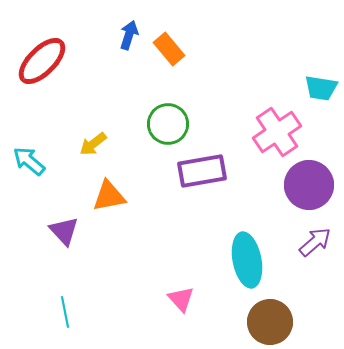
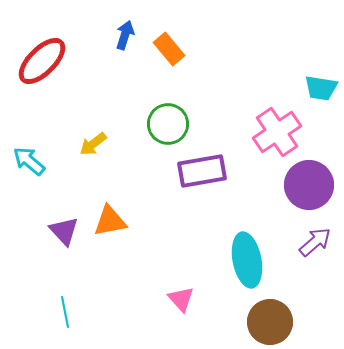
blue arrow: moved 4 px left
orange triangle: moved 1 px right, 25 px down
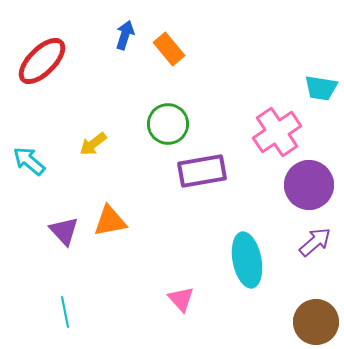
brown circle: moved 46 px right
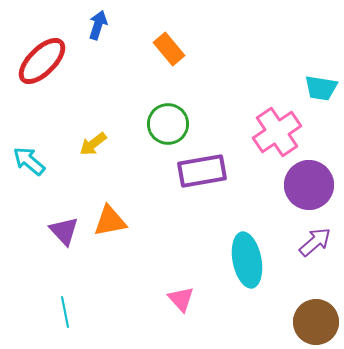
blue arrow: moved 27 px left, 10 px up
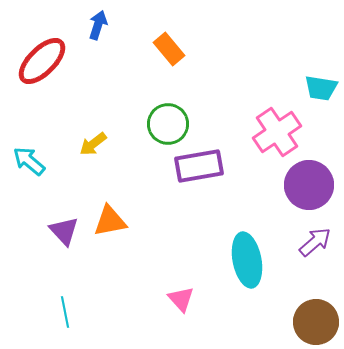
purple rectangle: moved 3 px left, 5 px up
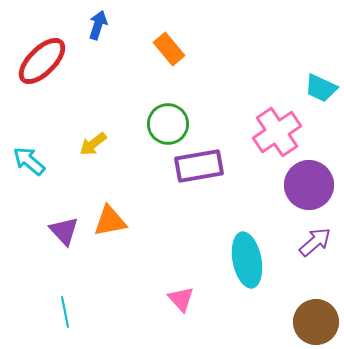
cyan trapezoid: rotated 16 degrees clockwise
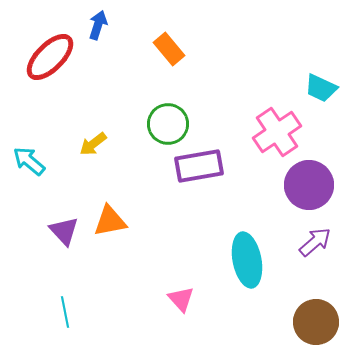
red ellipse: moved 8 px right, 4 px up
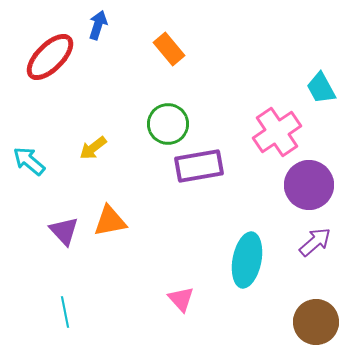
cyan trapezoid: rotated 36 degrees clockwise
yellow arrow: moved 4 px down
cyan ellipse: rotated 22 degrees clockwise
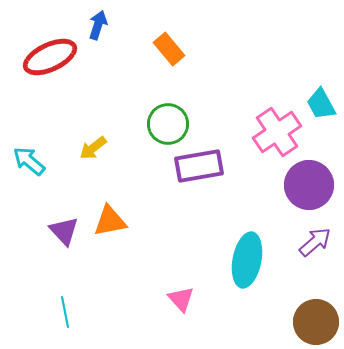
red ellipse: rotated 20 degrees clockwise
cyan trapezoid: moved 16 px down
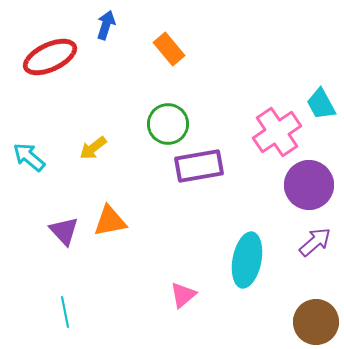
blue arrow: moved 8 px right
cyan arrow: moved 4 px up
pink triangle: moved 2 px right, 4 px up; rotated 32 degrees clockwise
